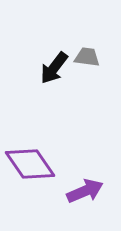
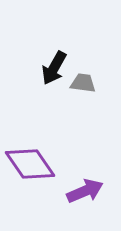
gray trapezoid: moved 4 px left, 26 px down
black arrow: rotated 8 degrees counterclockwise
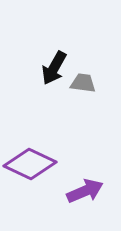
purple diamond: rotated 30 degrees counterclockwise
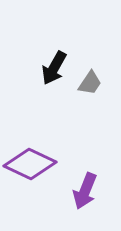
gray trapezoid: moved 7 px right; rotated 116 degrees clockwise
purple arrow: rotated 135 degrees clockwise
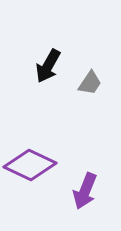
black arrow: moved 6 px left, 2 px up
purple diamond: moved 1 px down
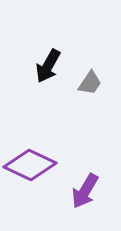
purple arrow: rotated 9 degrees clockwise
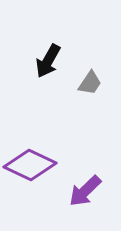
black arrow: moved 5 px up
purple arrow: rotated 15 degrees clockwise
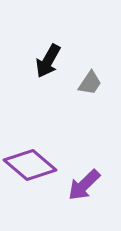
purple diamond: rotated 15 degrees clockwise
purple arrow: moved 1 px left, 6 px up
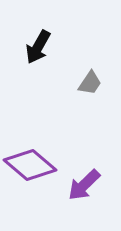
black arrow: moved 10 px left, 14 px up
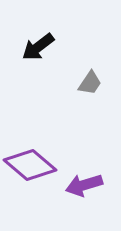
black arrow: rotated 24 degrees clockwise
purple arrow: rotated 27 degrees clockwise
